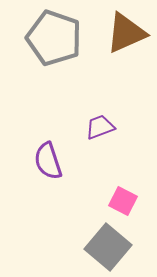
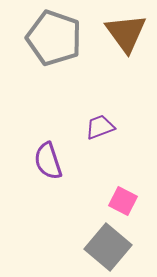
brown triangle: rotated 42 degrees counterclockwise
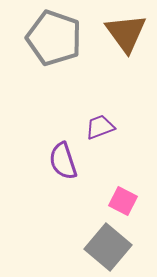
purple semicircle: moved 15 px right
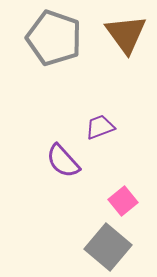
brown triangle: moved 1 px down
purple semicircle: rotated 24 degrees counterclockwise
pink square: rotated 24 degrees clockwise
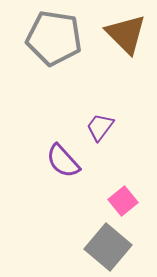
brown triangle: rotated 9 degrees counterclockwise
gray pentagon: rotated 10 degrees counterclockwise
purple trapezoid: rotated 32 degrees counterclockwise
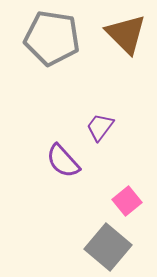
gray pentagon: moved 2 px left
pink square: moved 4 px right
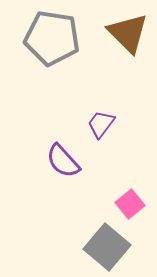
brown triangle: moved 2 px right, 1 px up
purple trapezoid: moved 1 px right, 3 px up
pink square: moved 3 px right, 3 px down
gray square: moved 1 px left
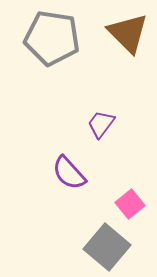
purple semicircle: moved 6 px right, 12 px down
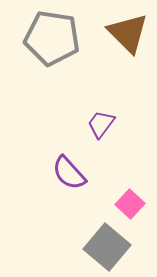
pink square: rotated 8 degrees counterclockwise
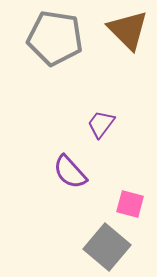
brown triangle: moved 3 px up
gray pentagon: moved 3 px right
purple semicircle: moved 1 px right, 1 px up
pink square: rotated 28 degrees counterclockwise
